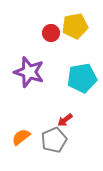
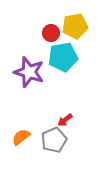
cyan pentagon: moved 19 px left, 21 px up
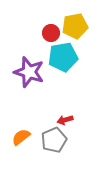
red arrow: rotated 21 degrees clockwise
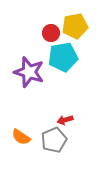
orange semicircle: rotated 108 degrees counterclockwise
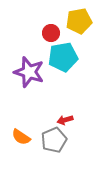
yellow pentagon: moved 4 px right, 5 px up
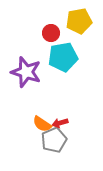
purple star: moved 3 px left
red arrow: moved 5 px left, 3 px down
orange semicircle: moved 21 px right, 13 px up
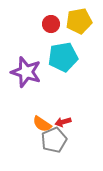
red circle: moved 9 px up
red arrow: moved 3 px right, 1 px up
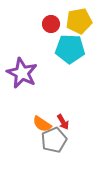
cyan pentagon: moved 7 px right, 8 px up; rotated 12 degrees clockwise
purple star: moved 4 px left, 1 px down; rotated 8 degrees clockwise
red arrow: rotated 105 degrees counterclockwise
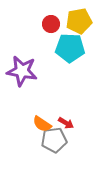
cyan pentagon: moved 1 px up
purple star: moved 2 px up; rotated 16 degrees counterclockwise
red arrow: moved 3 px right, 1 px down; rotated 28 degrees counterclockwise
gray pentagon: rotated 15 degrees clockwise
